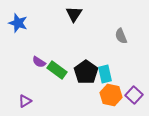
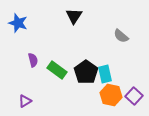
black triangle: moved 2 px down
gray semicircle: rotated 28 degrees counterclockwise
purple semicircle: moved 6 px left, 2 px up; rotated 136 degrees counterclockwise
purple square: moved 1 px down
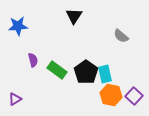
blue star: moved 3 px down; rotated 24 degrees counterclockwise
purple triangle: moved 10 px left, 2 px up
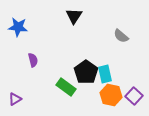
blue star: moved 1 px down; rotated 12 degrees clockwise
green rectangle: moved 9 px right, 17 px down
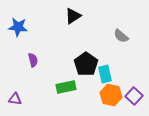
black triangle: moved 1 px left; rotated 24 degrees clockwise
black pentagon: moved 8 px up
green rectangle: rotated 48 degrees counterclockwise
purple triangle: rotated 40 degrees clockwise
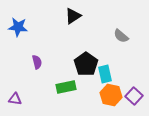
purple semicircle: moved 4 px right, 2 px down
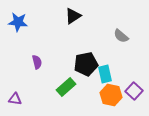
blue star: moved 5 px up
black pentagon: rotated 25 degrees clockwise
green rectangle: rotated 30 degrees counterclockwise
purple square: moved 5 px up
